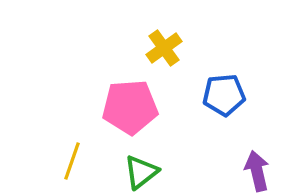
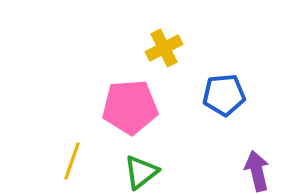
yellow cross: rotated 9 degrees clockwise
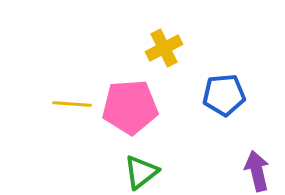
yellow line: moved 57 px up; rotated 75 degrees clockwise
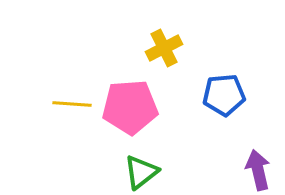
purple arrow: moved 1 px right, 1 px up
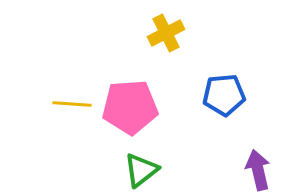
yellow cross: moved 2 px right, 15 px up
green triangle: moved 2 px up
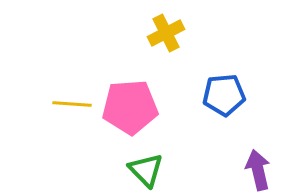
green triangle: moved 5 px right; rotated 36 degrees counterclockwise
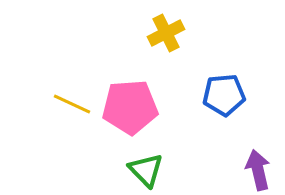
yellow line: rotated 21 degrees clockwise
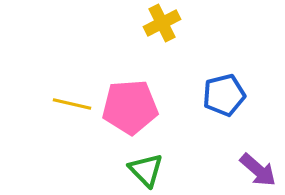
yellow cross: moved 4 px left, 10 px up
blue pentagon: rotated 9 degrees counterclockwise
yellow line: rotated 12 degrees counterclockwise
purple arrow: rotated 144 degrees clockwise
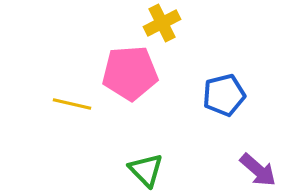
pink pentagon: moved 34 px up
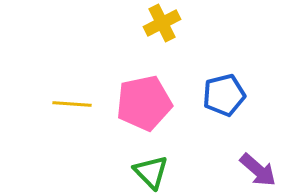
pink pentagon: moved 14 px right, 30 px down; rotated 8 degrees counterclockwise
yellow line: rotated 9 degrees counterclockwise
green triangle: moved 5 px right, 2 px down
